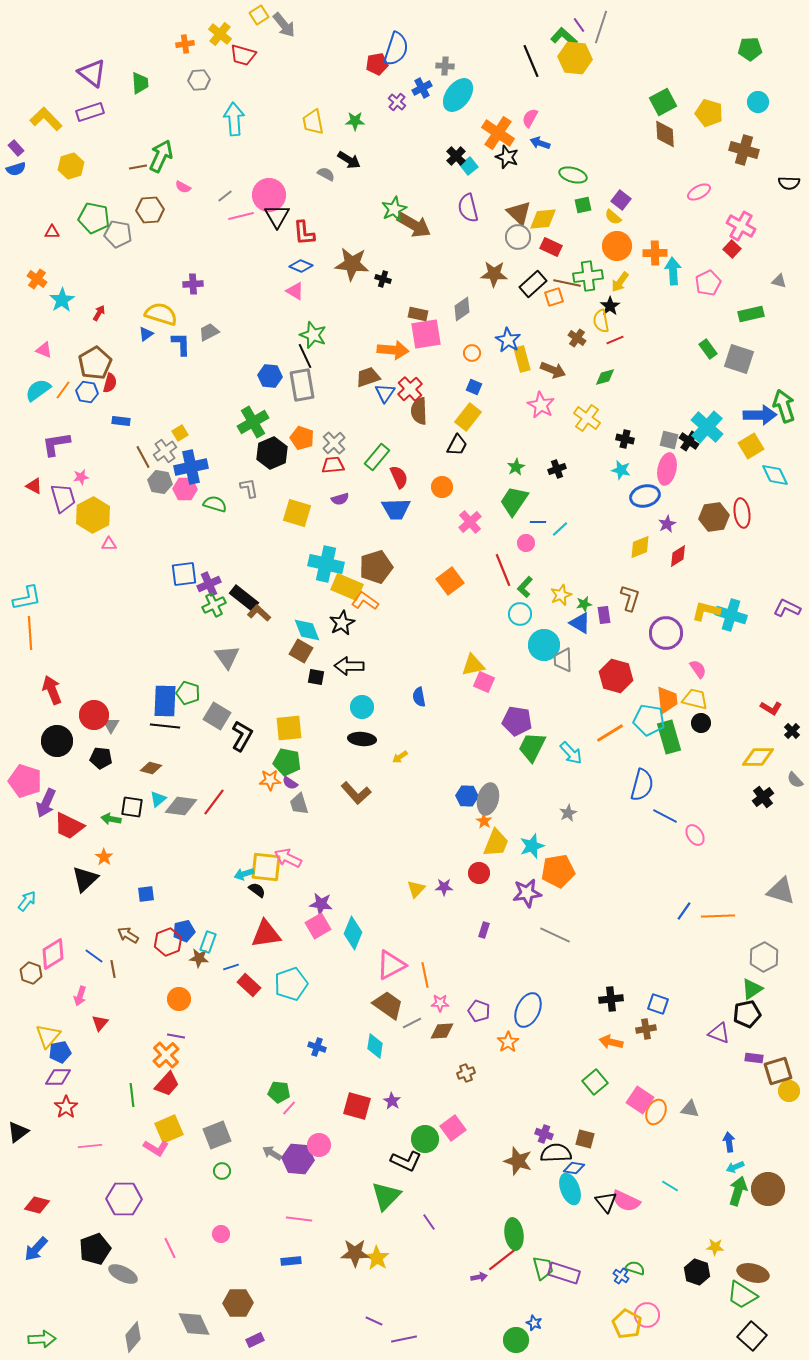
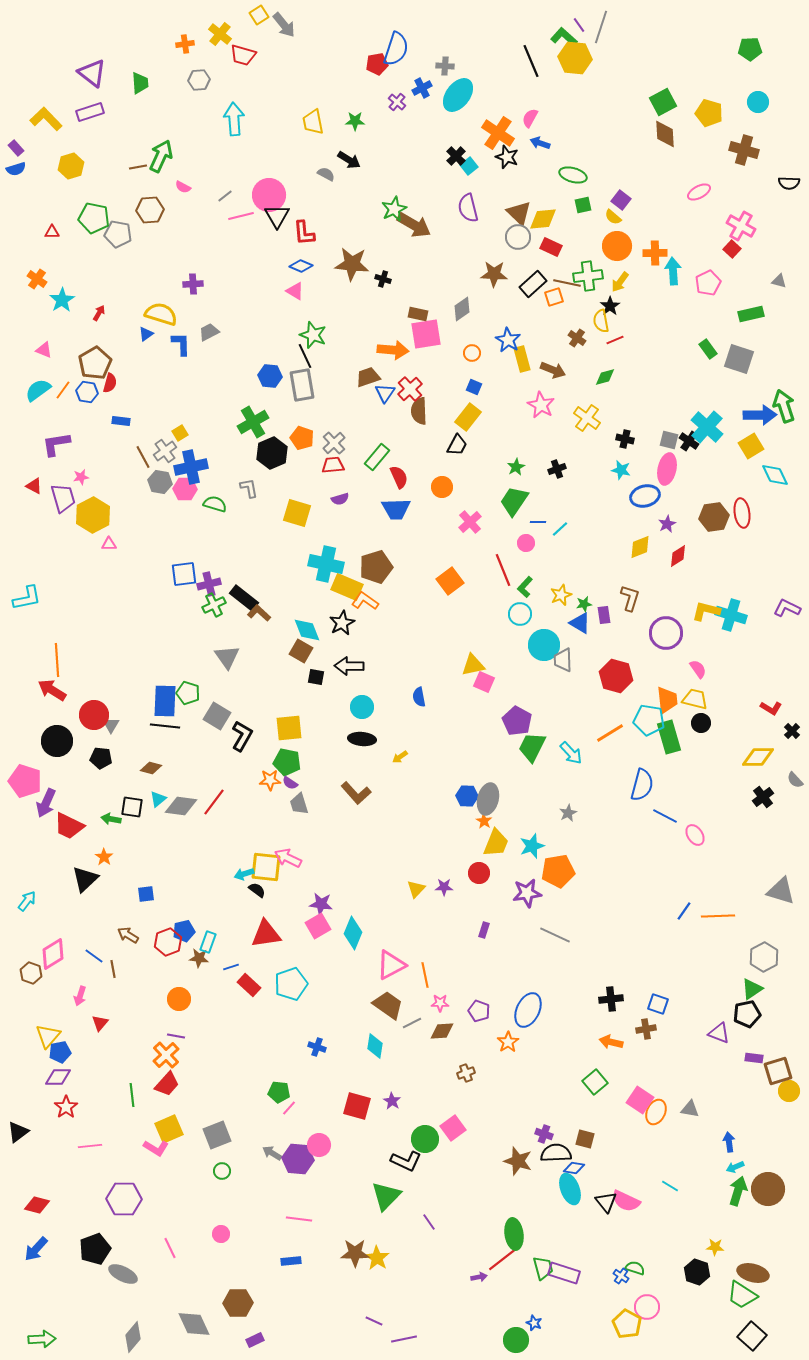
purple cross at (209, 584): rotated 10 degrees clockwise
orange line at (30, 633): moved 27 px right, 27 px down
red arrow at (52, 690): rotated 36 degrees counterclockwise
purple pentagon at (517, 721): rotated 20 degrees clockwise
pink circle at (647, 1315): moved 8 px up
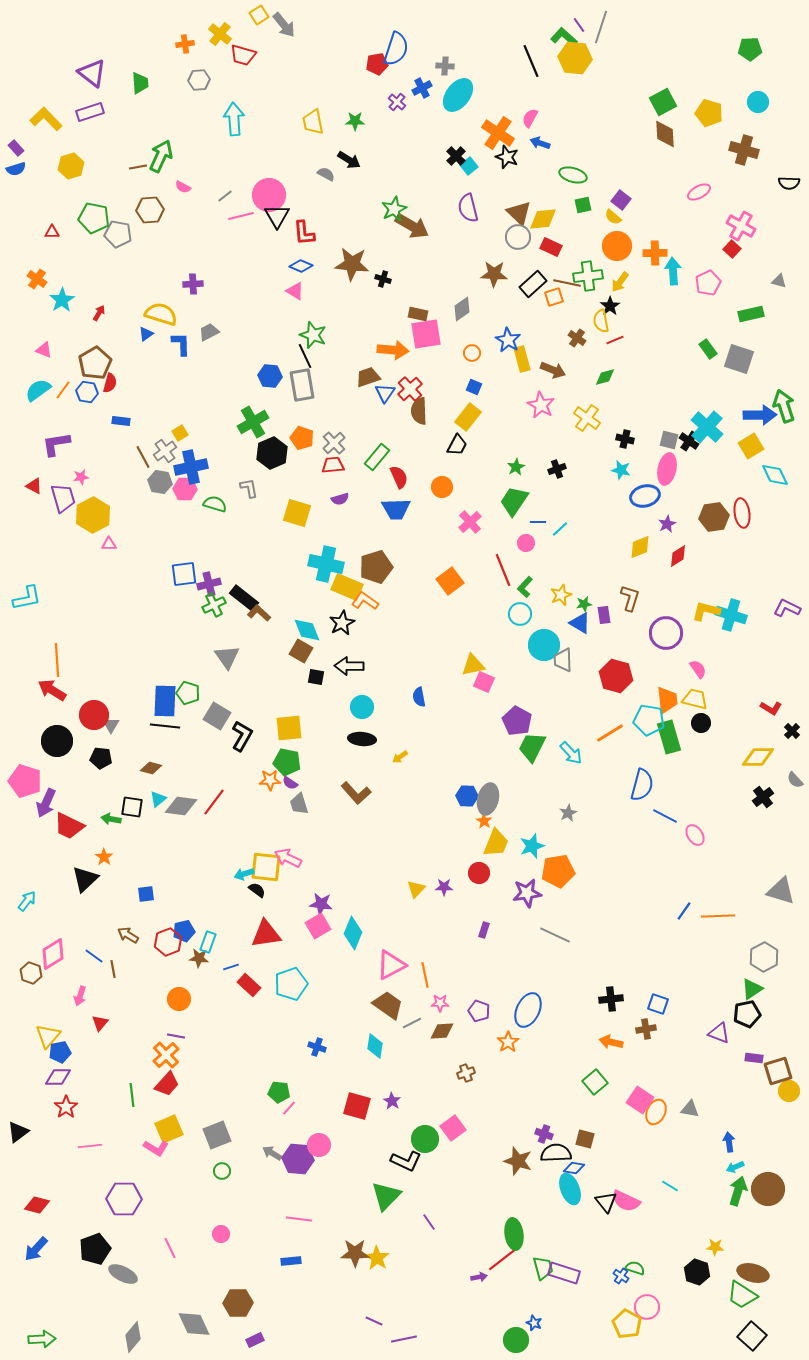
brown arrow at (414, 225): moved 2 px left, 1 px down
